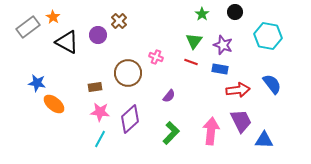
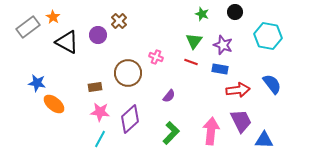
green star: rotated 16 degrees counterclockwise
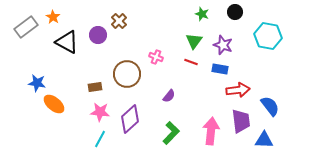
gray rectangle: moved 2 px left
brown circle: moved 1 px left, 1 px down
blue semicircle: moved 2 px left, 22 px down
purple trapezoid: rotated 20 degrees clockwise
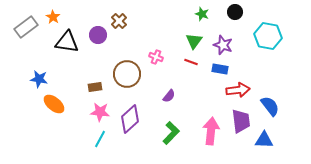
black triangle: rotated 20 degrees counterclockwise
blue star: moved 2 px right, 4 px up
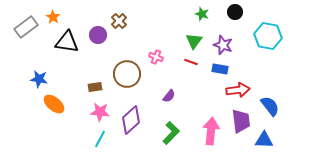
purple diamond: moved 1 px right, 1 px down
